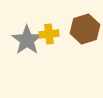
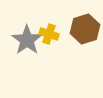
yellow cross: rotated 24 degrees clockwise
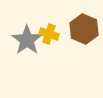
brown hexagon: moved 1 px left; rotated 20 degrees counterclockwise
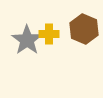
yellow cross: rotated 18 degrees counterclockwise
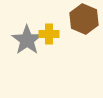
brown hexagon: moved 10 px up
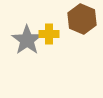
brown hexagon: moved 2 px left
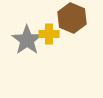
brown hexagon: moved 10 px left, 1 px up
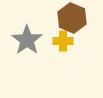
yellow cross: moved 14 px right, 7 px down
